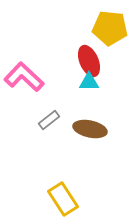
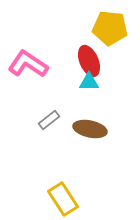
pink L-shape: moved 4 px right, 13 px up; rotated 9 degrees counterclockwise
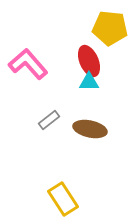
pink L-shape: rotated 15 degrees clockwise
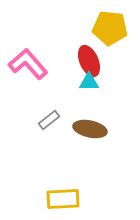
yellow rectangle: rotated 60 degrees counterclockwise
